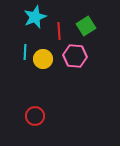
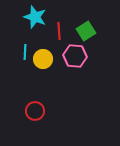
cyan star: rotated 30 degrees counterclockwise
green square: moved 5 px down
red circle: moved 5 px up
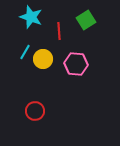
cyan star: moved 4 px left
green square: moved 11 px up
cyan line: rotated 28 degrees clockwise
pink hexagon: moved 1 px right, 8 px down
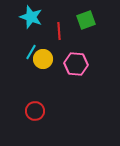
green square: rotated 12 degrees clockwise
cyan line: moved 6 px right
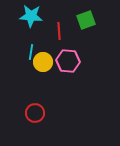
cyan star: moved 1 px up; rotated 15 degrees counterclockwise
cyan line: rotated 21 degrees counterclockwise
yellow circle: moved 3 px down
pink hexagon: moved 8 px left, 3 px up
red circle: moved 2 px down
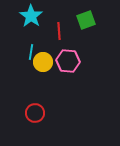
cyan star: rotated 30 degrees clockwise
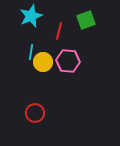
cyan star: rotated 15 degrees clockwise
red line: rotated 18 degrees clockwise
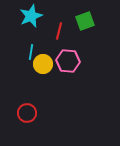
green square: moved 1 px left, 1 px down
yellow circle: moved 2 px down
red circle: moved 8 px left
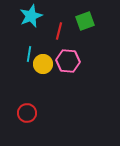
cyan line: moved 2 px left, 2 px down
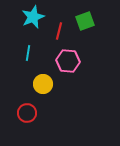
cyan star: moved 2 px right, 1 px down
cyan line: moved 1 px left, 1 px up
yellow circle: moved 20 px down
